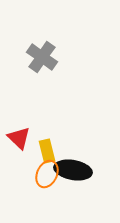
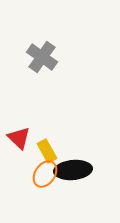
yellow rectangle: rotated 15 degrees counterclockwise
black ellipse: rotated 15 degrees counterclockwise
orange ellipse: moved 2 px left; rotated 8 degrees clockwise
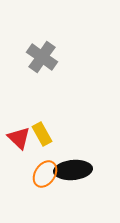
yellow rectangle: moved 5 px left, 17 px up
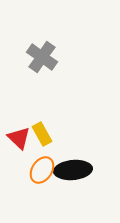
orange ellipse: moved 3 px left, 4 px up
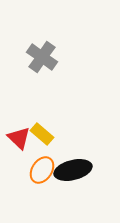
yellow rectangle: rotated 20 degrees counterclockwise
black ellipse: rotated 9 degrees counterclockwise
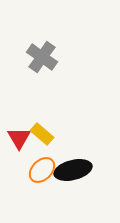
red triangle: rotated 15 degrees clockwise
orange ellipse: rotated 12 degrees clockwise
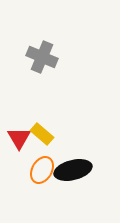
gray cross: rotated 12 degrees counterclockwise
orange ellipse: rotated 16 degrees counterclockwise
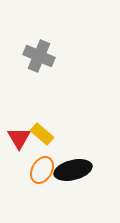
gray cross: moved 3 px left, 1 px up
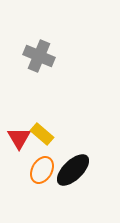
black ellipse: rotated 30 degrees counterclockwise
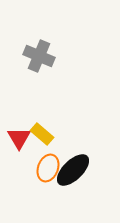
orange ellipse: moved 6 px right, 2 px up; rotated 8 degrees counterclockwise
